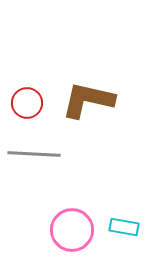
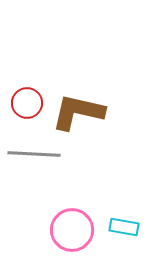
brown L-shape: moved 10 px left, 12 px down
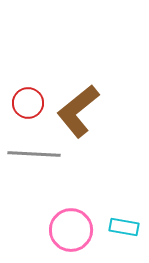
red circle: moved 1 px right
brown L-shape: moved 1 px up; rotated 52 degrees counterclockwise
pink circle: moved 1 px left
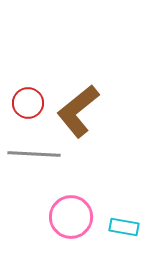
pink circle: moved 13 px up
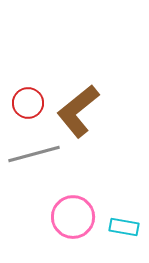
gray line: rotated 18 degrees counterclockwise
pink circle: moved 2 px right
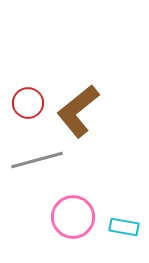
gray line: moved 3 px right, 6 px down
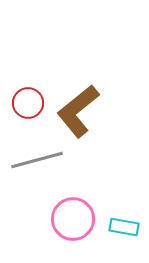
pink circle: moved 2 px down
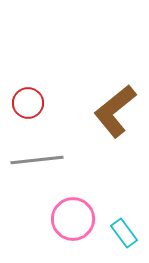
brown L-shape: moved 37 px right
gray line: rotated 9 degrees clockwise
cyan rectangle: moved 6 px down; rotated 44 degrees clockwise
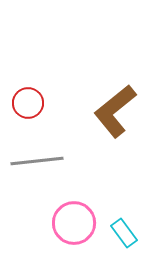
gray line: moved 1 px down
pink circle: moved 1 px right, 4 px down
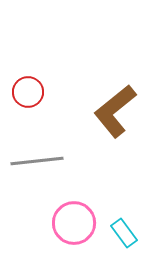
red circle: moved 11 px up
